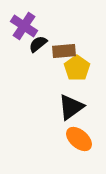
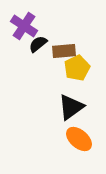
yellow pentagon: rotated 10 degrees clockwise
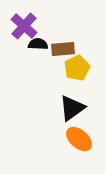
purple cross: rotated 8 degrees clockwise
black semicircle: rotated 42 degrees clockwise
brown rectangle: moved 1 px left, 2 px up
black triangle: moved 1 px right, 1 px down
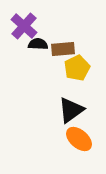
black triangle: moved 1 px left, 2 px down
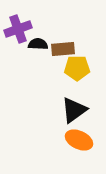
purple cross: moved 6 px left, 3 px down; rotated 28 degrees clockwise
yellow pentagon: rotated 25 degrees clockwise
black triangle: moved 3 px right
orange ellipse: moved 1 px down; rotated 16 degrees counterclockwise
